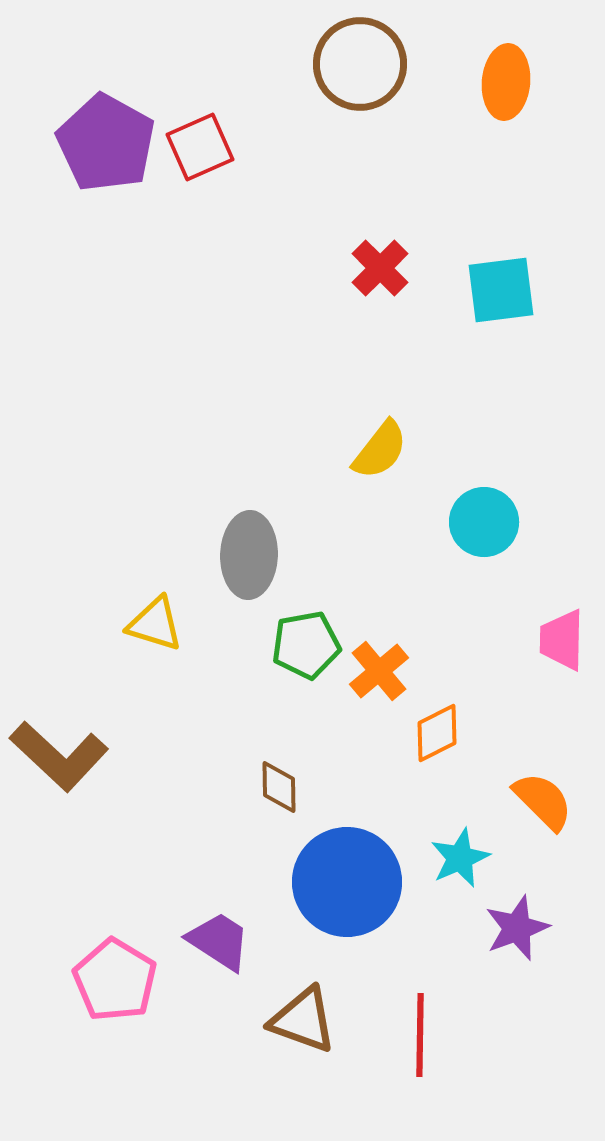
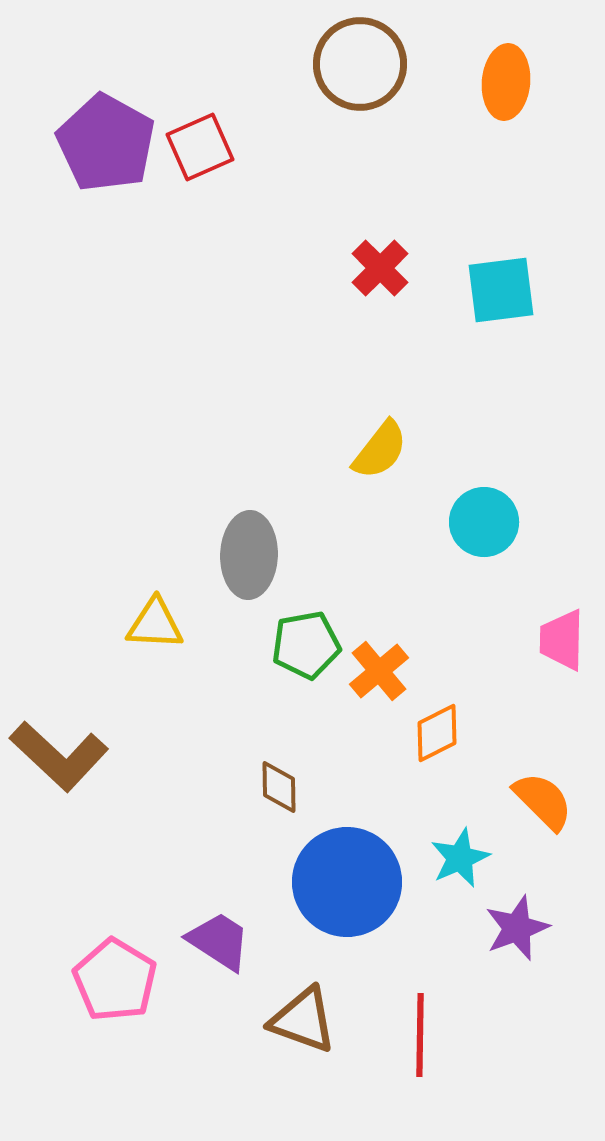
yellow triangle: rotated 14 degrees counterclockwise
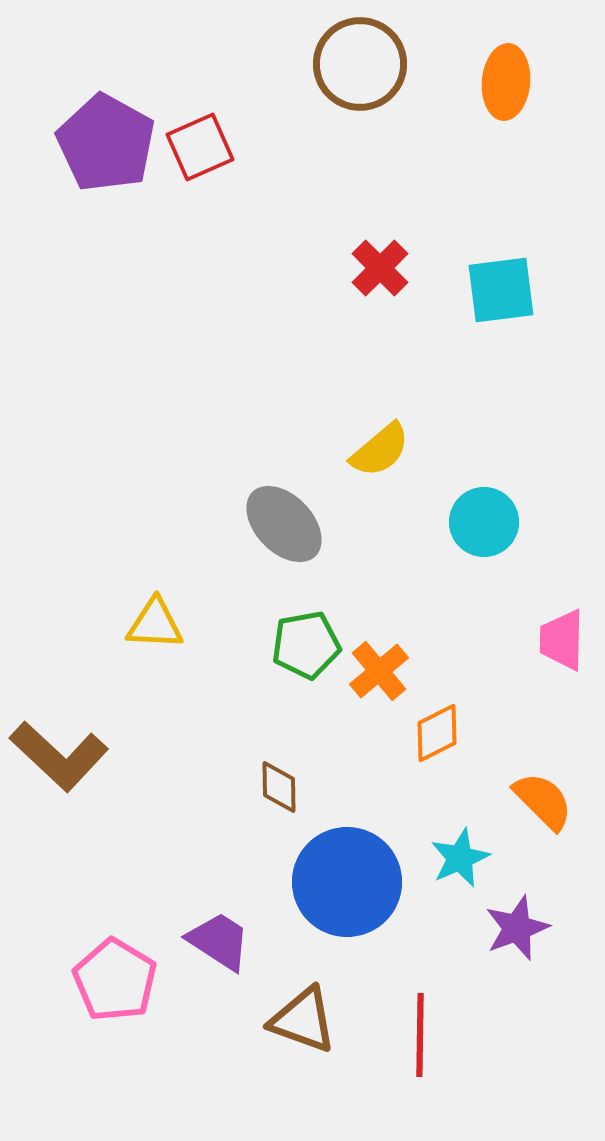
yellow semicircle: rotated 12 degrees clockwise
gray ellipse: moved 35 px right, 31 px up; rotated 46 degrees counterclockwise
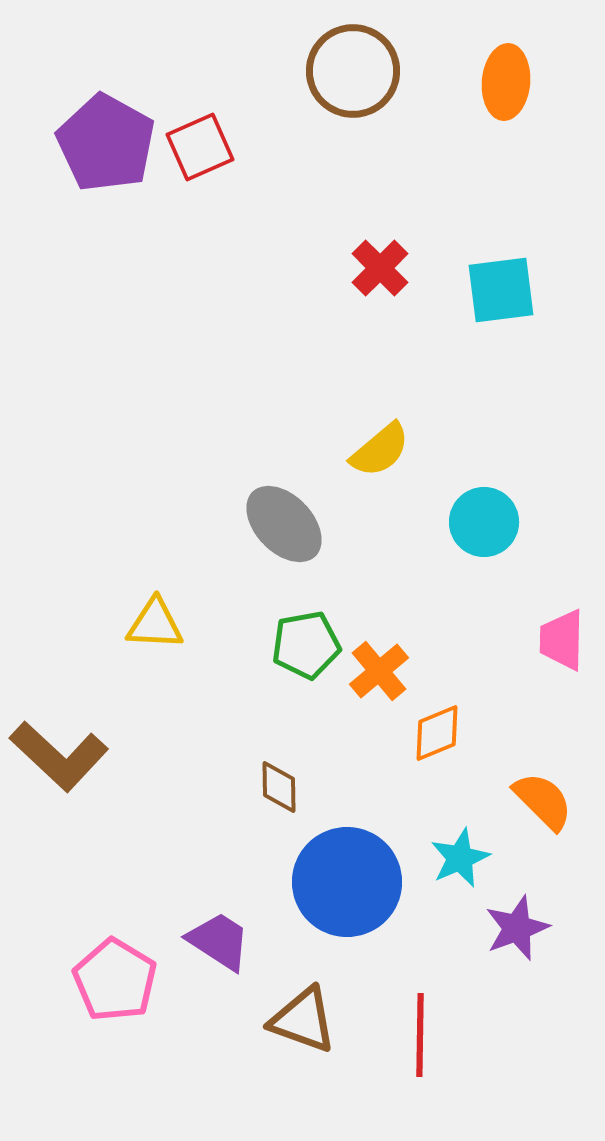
brown circle: moved 7 px left, 7 px down
orange diamond: rotated 4 degrees clockwise
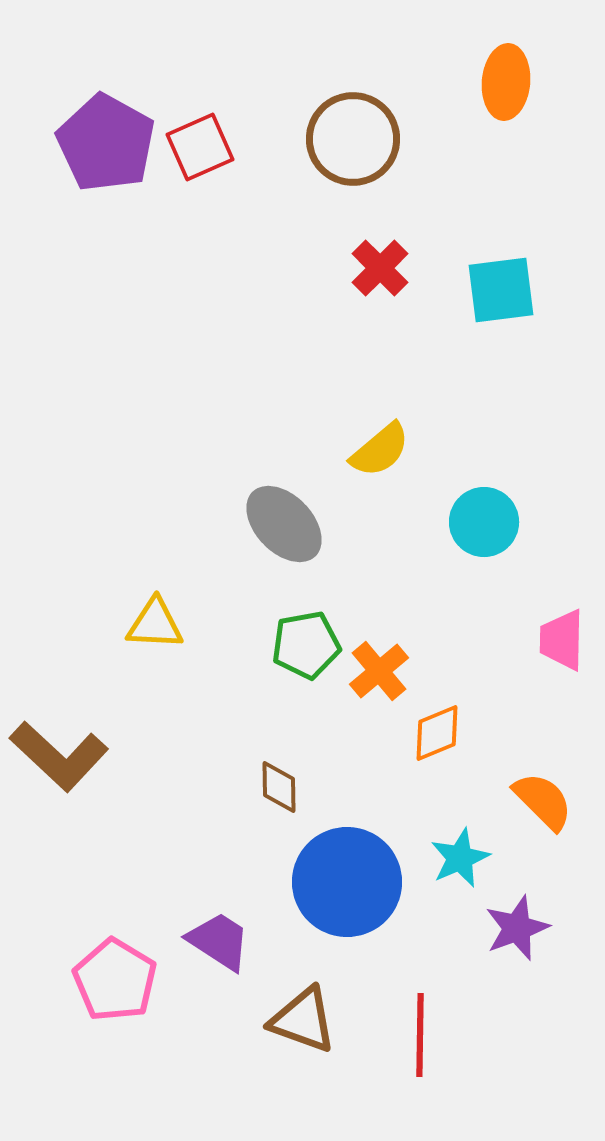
brown circle: moved 68 px down
